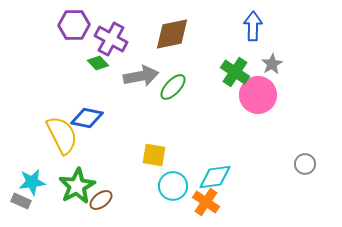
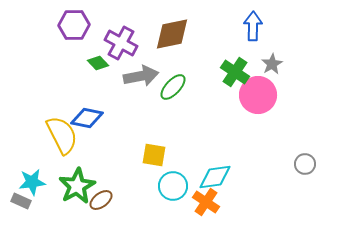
purple cross: moved 10 px right, 4 px down
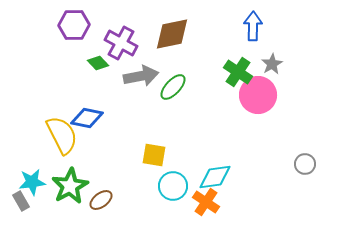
green cross: moved 3 px right
green star: moved 7 px left
gray rectangle: rotated 36 degrees clockwise
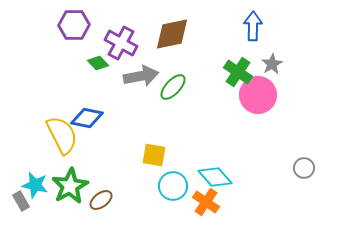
gray circle: moved 1 px left, 4 px down
cyan diamond: rotated 56 degrees clockwise
cyan star: moved 3 px right, 3 px down; rotated 20 degrees clockwise
